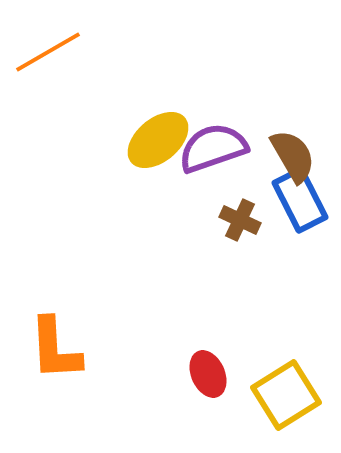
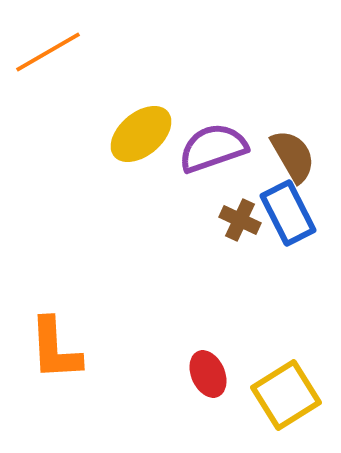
yellow ellipse: moved 17 px left, 6 px up
blue rectangle: moved 12 px left, 13 px down
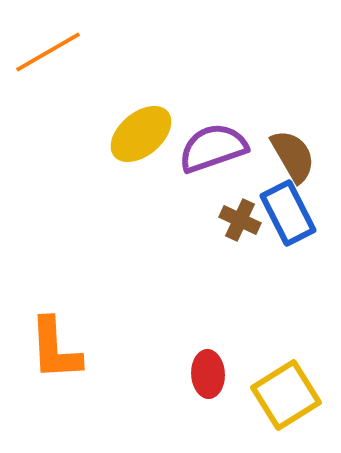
red ellipse: rotated 21 degrees clockwise
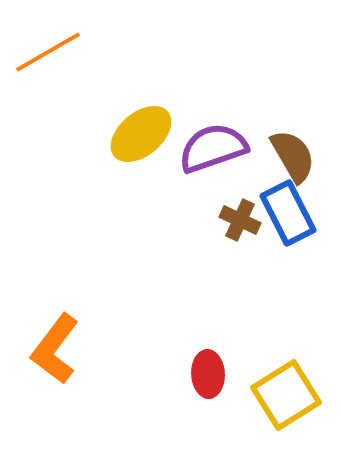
orange L-shape: rotated 40 degrees clockwise
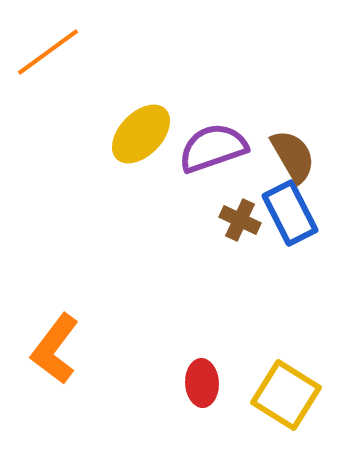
orange line: rotated 6 degrees counterclockwise
yellow ellipse: rotated 6 degrees counterclockwise
blue rectangle: moved 2 px right
red ellipse: moved 6 px left, 9 px down
yellow square: rotated 26 degrees counterclockwise
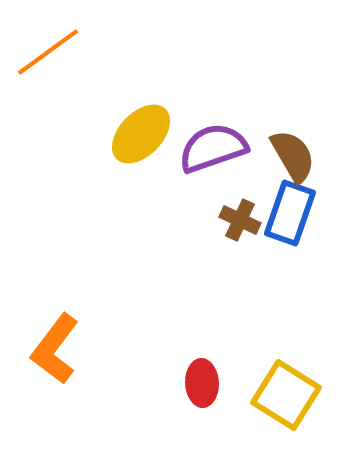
blue rectangle: rotated 46 degrees clockwise
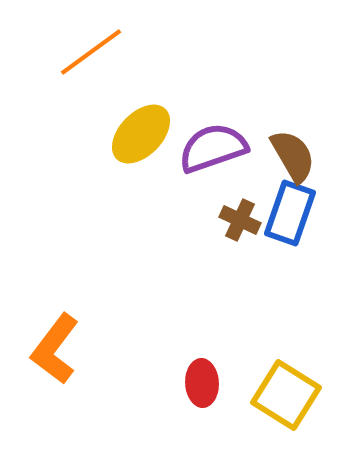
orange line: moved 43 px right
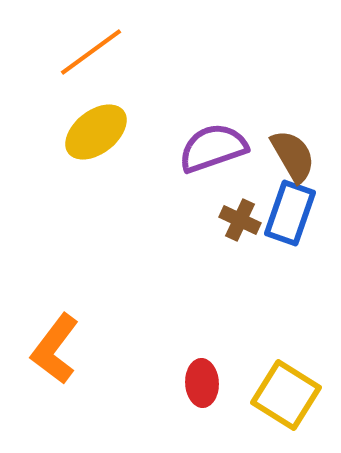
yellow ellipse: moved 45 px left, 2 px up; rotated 8 degrees clockwise
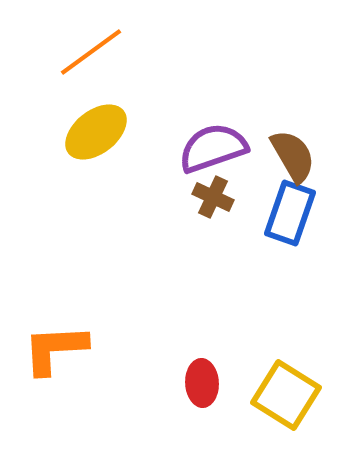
brown cross: moved 27 px left, 23 px up
orange L-shape: rotated 50 degrees clockwise
